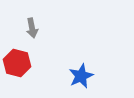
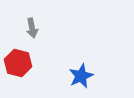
red hexagon: moved 1 px right
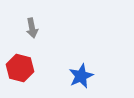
red hexagon: moved 2 px right, 5 px down
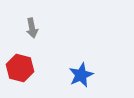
blue star: moved 1 px up
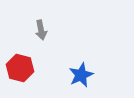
gray arrow: moved 9 px right, 2 px down
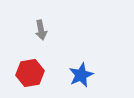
red hexagon: moved 10 px right, 5 px down; rotated 24 degrees counterclockwise
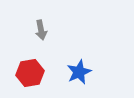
blue star: moved 2 px left, 3 px up
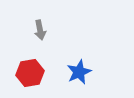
gray arrow: moved 1 px left
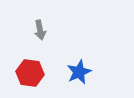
red hexagon: rotated 16 degrees clockwise
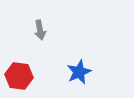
red hexagon: moved 11 px left, 3 px down
